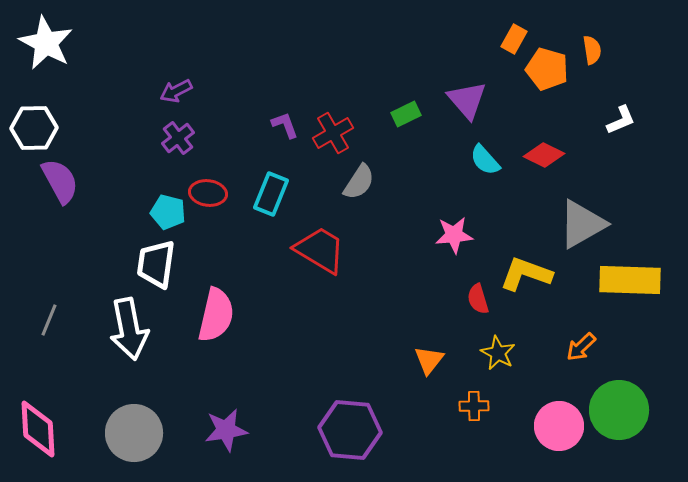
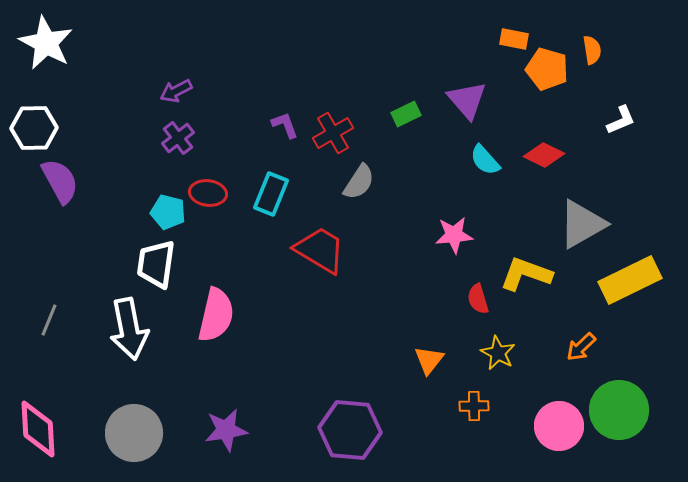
orange rectangle: rotated 72 degrees clockwise
yellow rectangle: rotated 28 degrees counterclockwise
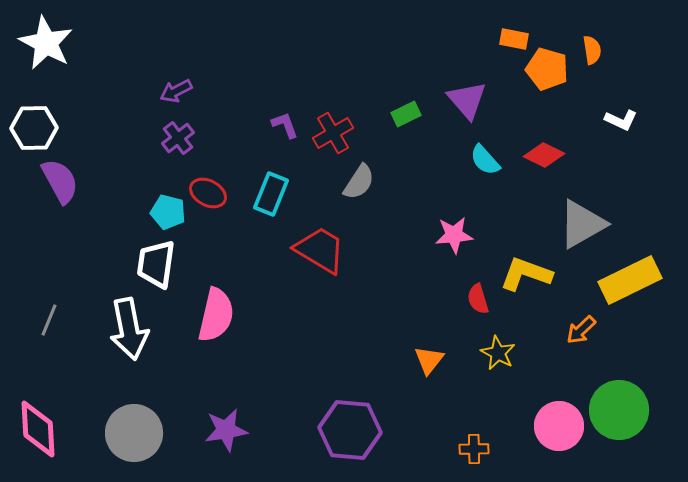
white L-shape: rotated 48 degrees clockwise
red ellipse: rotated 21 degrees clockwise
orange arrow: moved 17 px up
orange cross: moved 43 px down
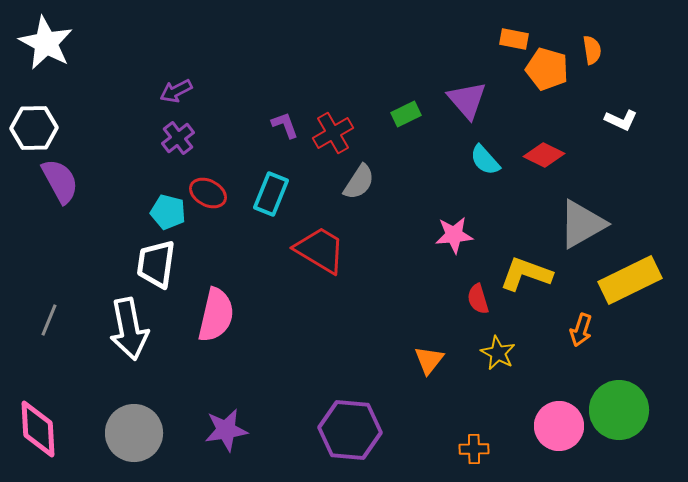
orange arrow: rotated 28 degrees counterclockwise
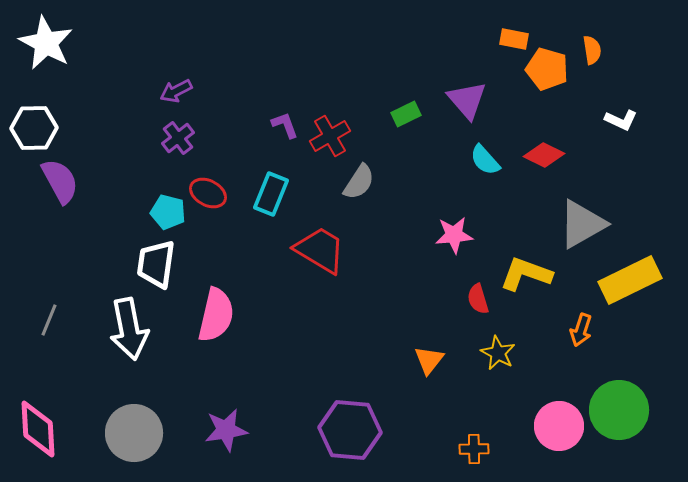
red cross: moved 3 px left, 3 px down
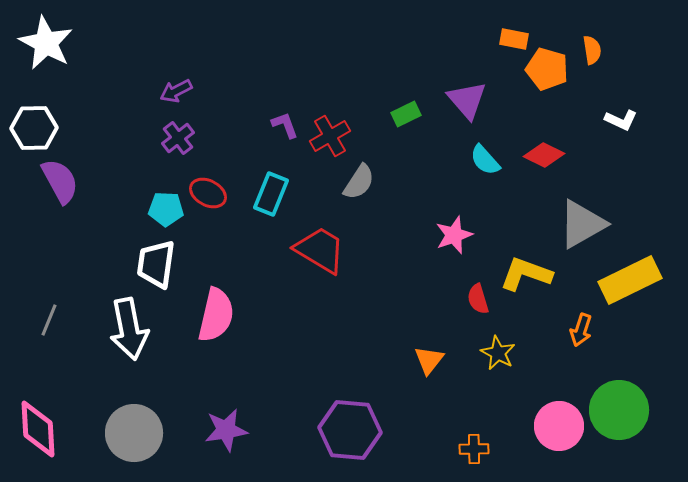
cyan pentagon: moved 2 px left, 3 px up; rotated 12 degrees counterclockwise
pink star: rotated 15 degrees counterclockwise
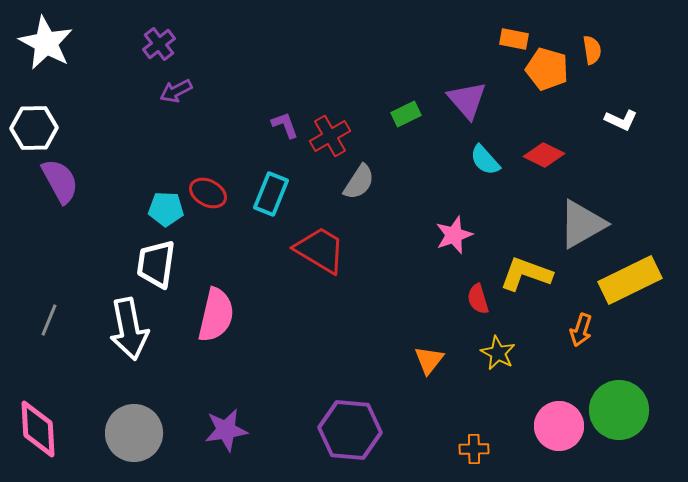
purple cross: moved 19 px left, 94 px up
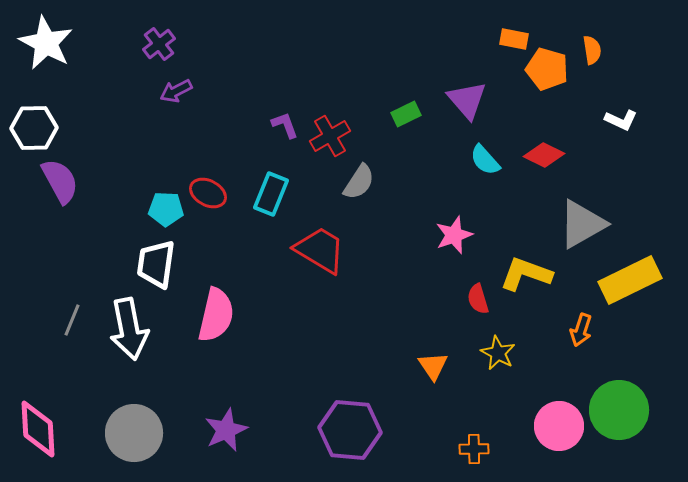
gray line: moved 23 px right
orange triangle: moved 4 px right, 6 px down; rotated 12 degrees counterclockwise
purple star: rotated 15 degrees counterclockwise
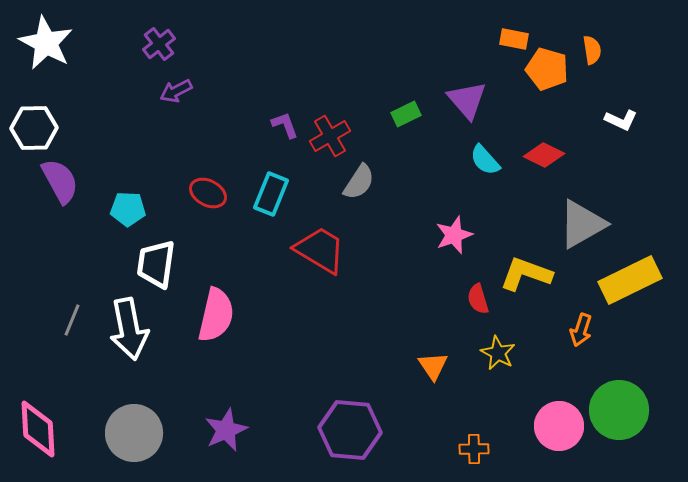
cyan pentagon: moved 38 px left
